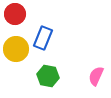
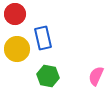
blue rectangle: rotated 35 degrees counterclockwise
yellow circle: moved 1 px right
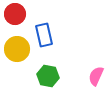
blue rectangle: moved 1 px right, 3 px up
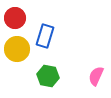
red circle: moved 4 px down
blue rectangle: moved 1 px right, 1 px down; rotated 30 degrees clockwise
